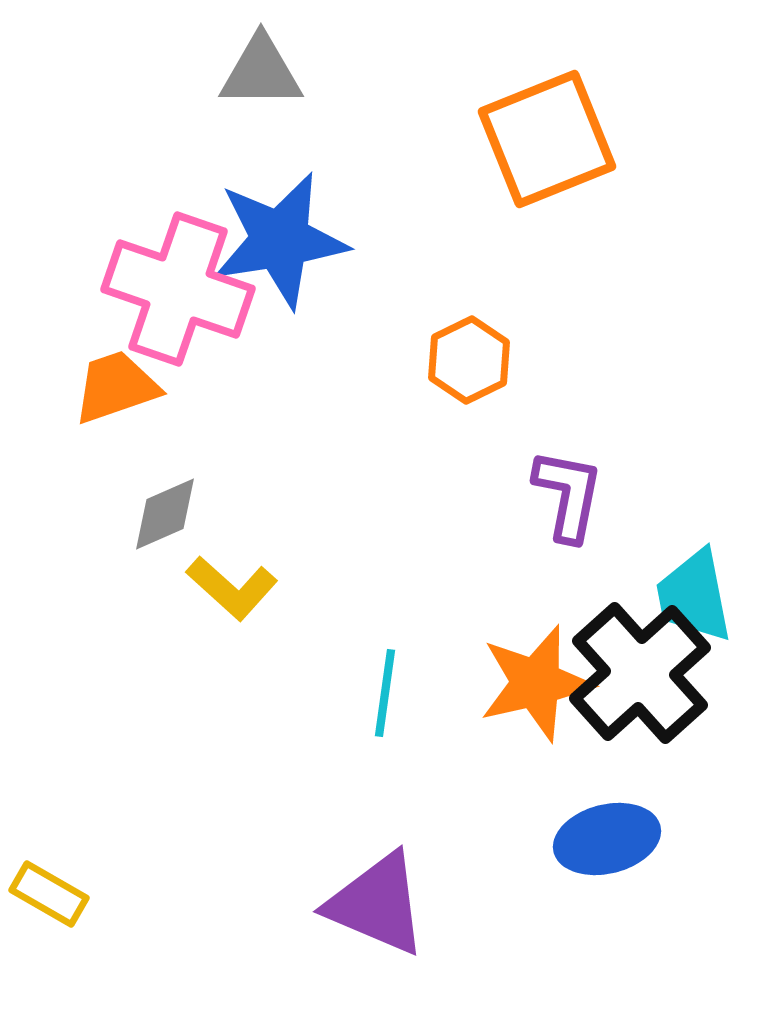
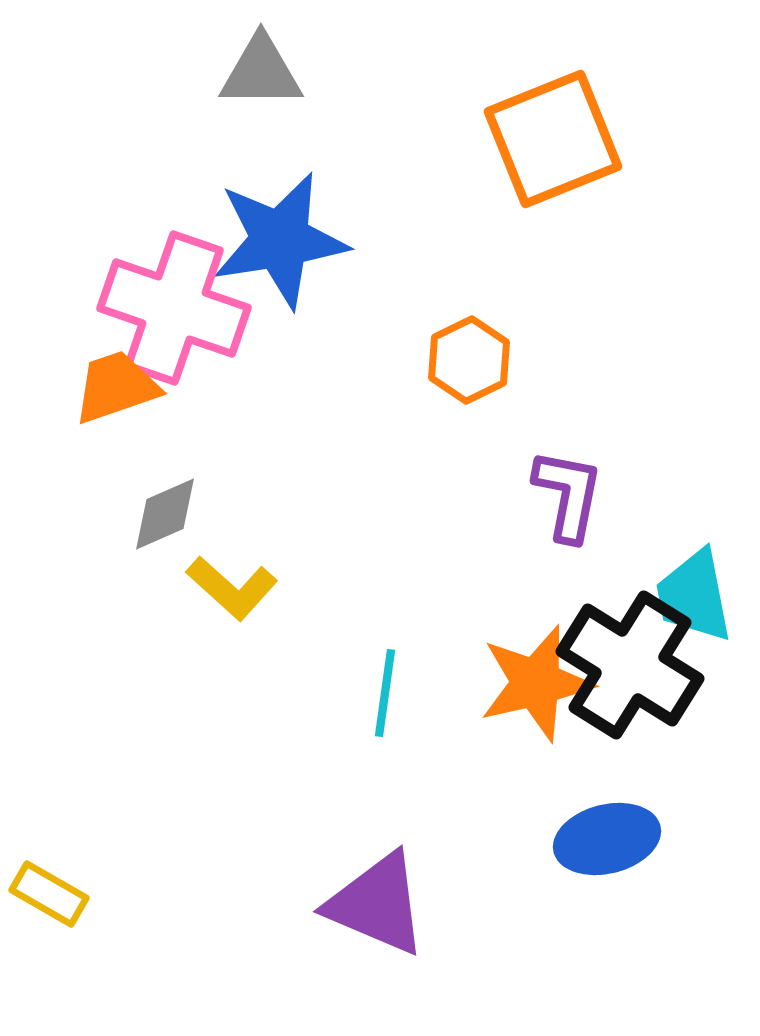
orange square: moved 6 px right
pink cross: moved 4 px left, 19 px down
black cross: moved 10 px left, 8 px up; rotated 16 degrees counterclockwise
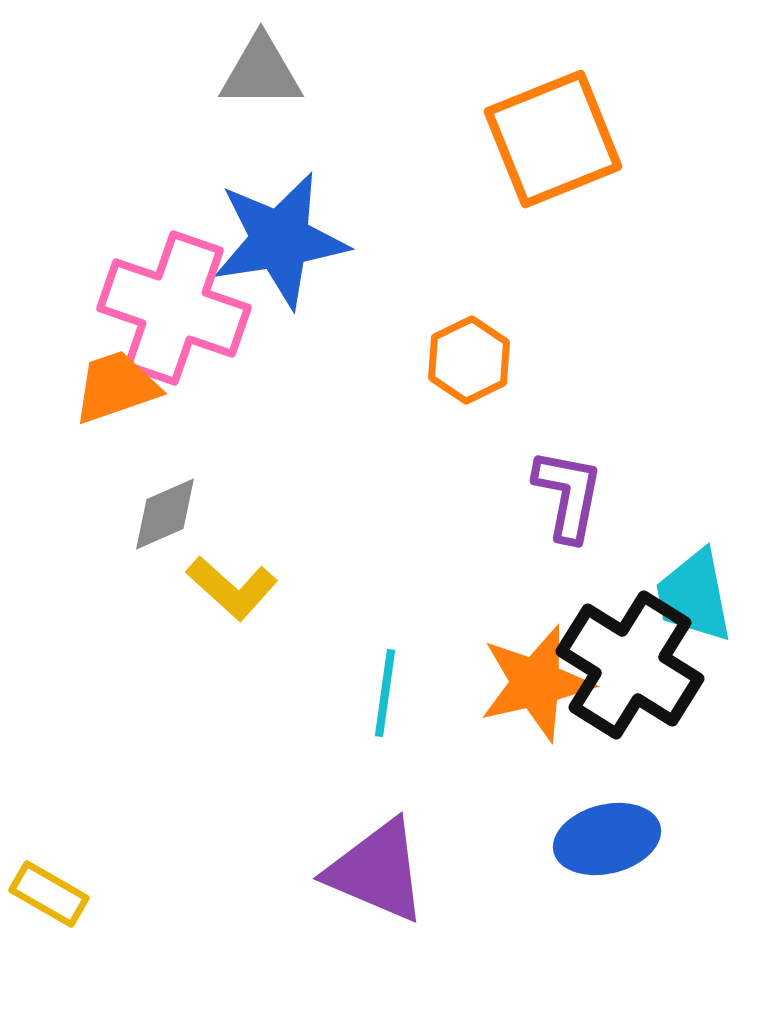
purple triangle: moved 33 px up
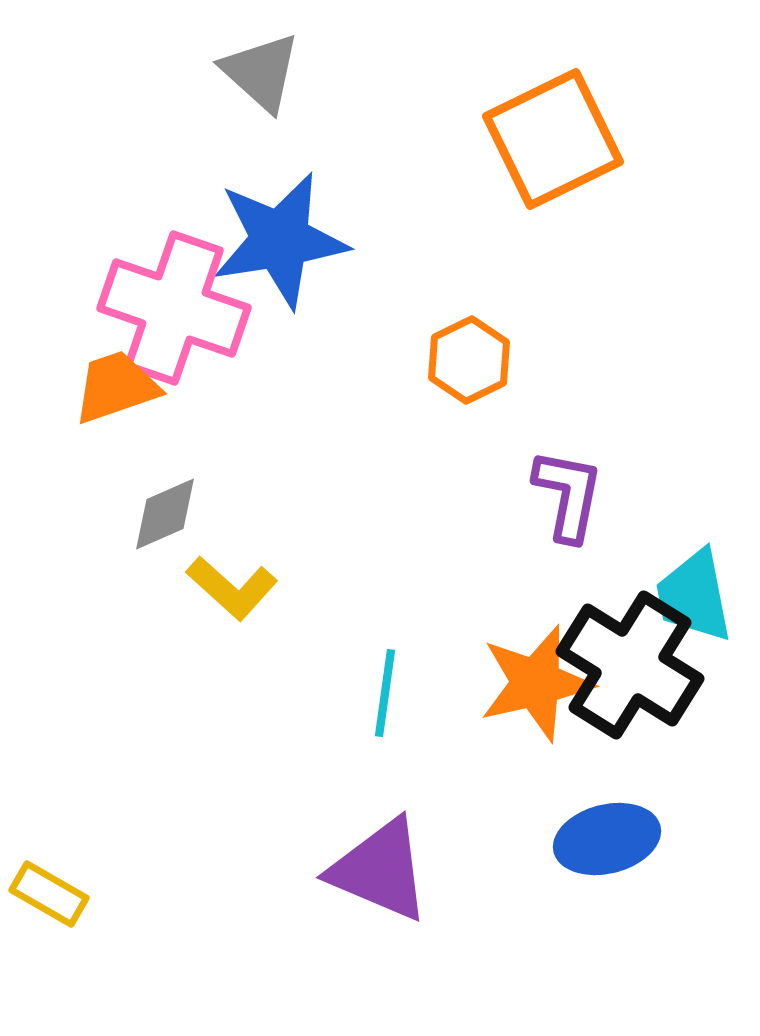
gray triangle: rotated 42 degrees clockwise
orange square: rotated 4 degrees counterclockwise
purple triangle: moved 3 px right, 1 px up
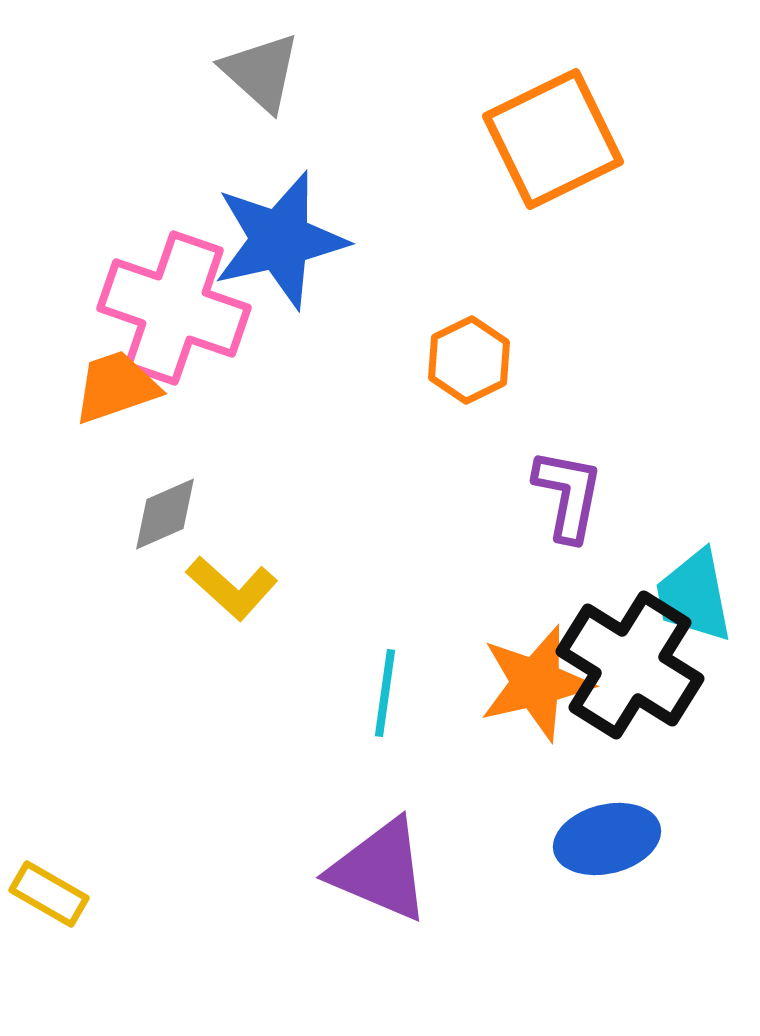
blue star: rotated 4 degrees counterclockwise
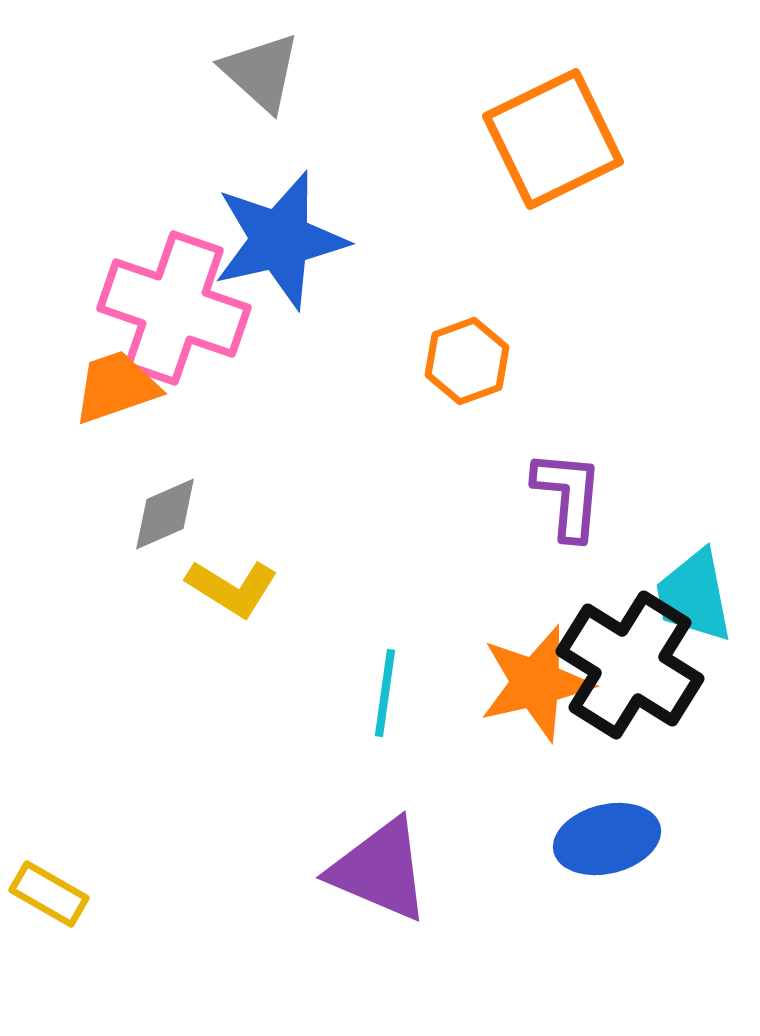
orange hexagon: moved 2 px left, 1 px down; rotated 6 degrees clockwise
purple L-shape: rotated 6 degrees counterclockwise
yellow L-shape: rotated 10 degrees counterclockwise
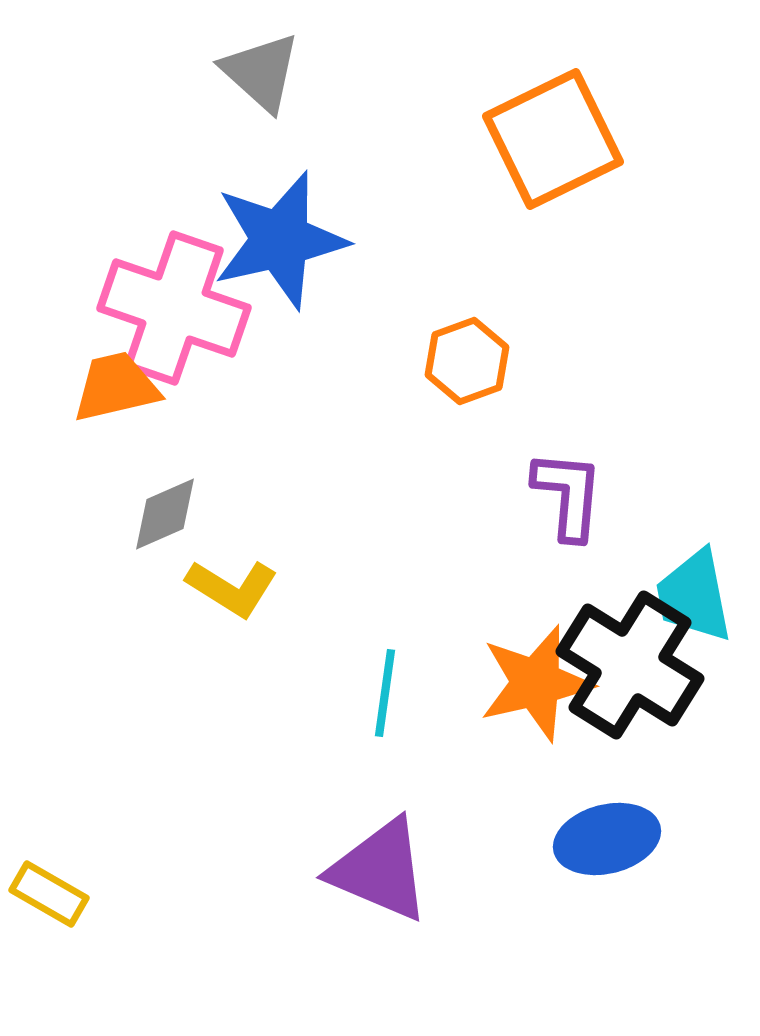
orange trapezoid: rotated 6 degrees clockwise
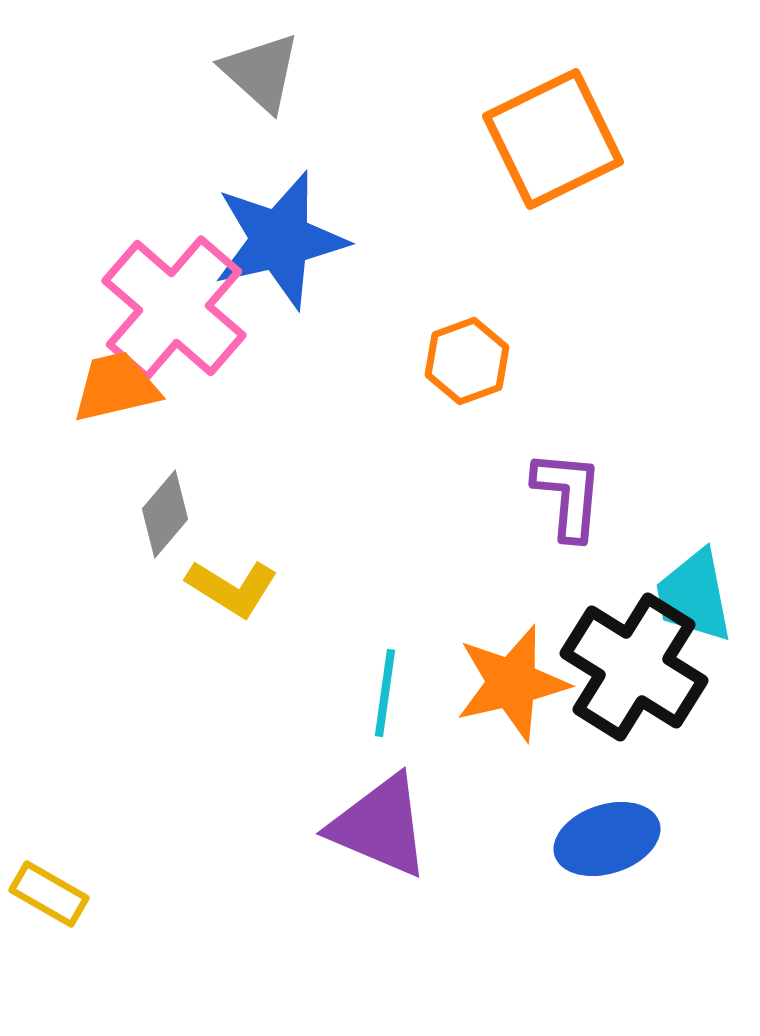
pink cross: rotated 22 degrees clockwise
gray diamond: rotated 26 degrees counterclockwise
black cross: moved 4 px right, 2 px down
orange star: moved 24 px left
blue ellipse: rotated 4 degrees counterclockwise
purple triangle: moved 44 px up
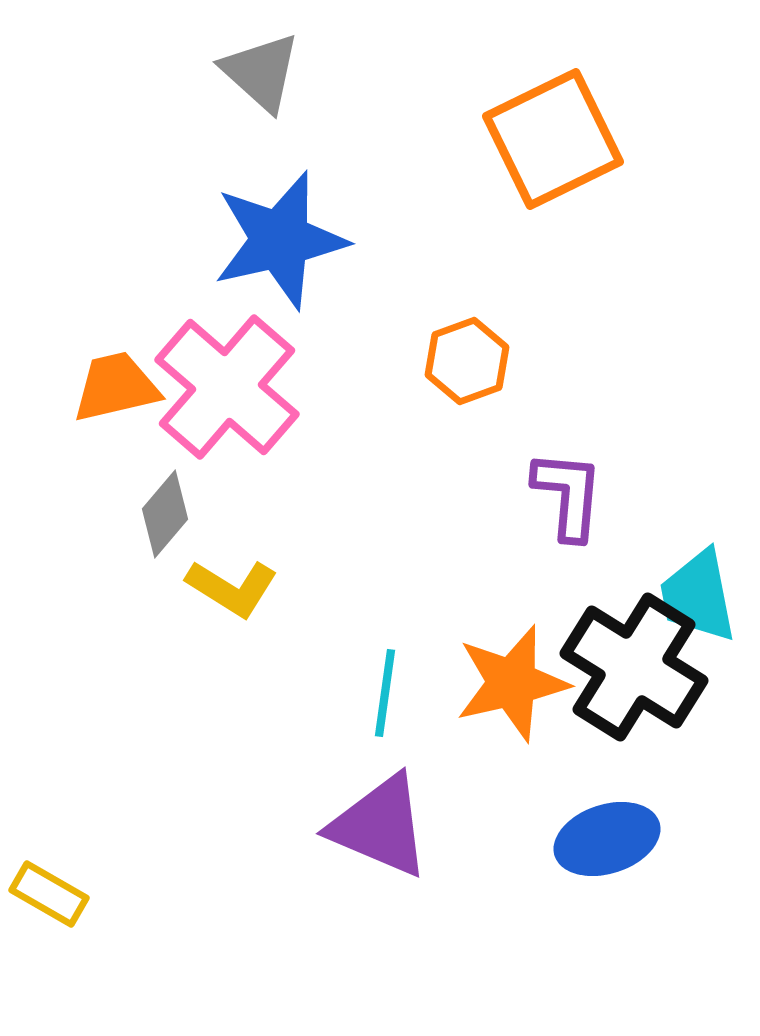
pink cross: moved 53 px right, 79 px down
cyan trapezoid: moved 4 px right
